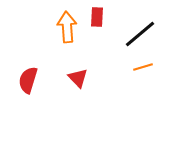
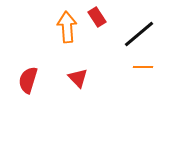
red rectangle: rotated 36 degrees counterclockwise
black line: moved 1 px left
orange line: rotated 18 degrees clockwise
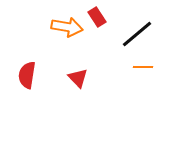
orange arrow: rotated 104 degrees clockwise
black line: moved 2 px left
red semicircle: moved 1 px left, 5 px up; rotated 8 degrees counterclockwise
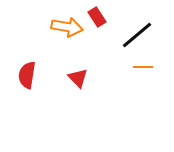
black line: moved 1 px down
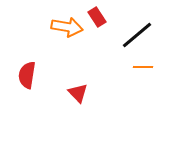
red triangle: moved 15 px down
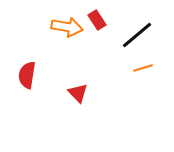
red rectangle: moved 3 px down
orange line: moved 1 px down; rotated 18 degrees counterclockwise
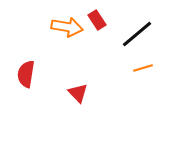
black line: moved 1 px up
red semicircle: moved 1 px left, 1 px up
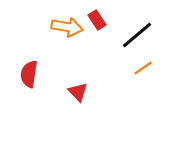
black line: moved 1 px down
orange line: rotated 18 degrees counterclockwise
red semicircle: moved 3 px right
red triangle: moved 1 px up
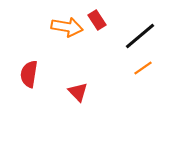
black line: moved 3 px right, 1 px down
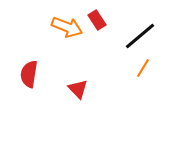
orange arrow: rotated 12 degrees clockwise
orange line: rotated 24 degrees counterclockwise
red triangle: moved 3 px up
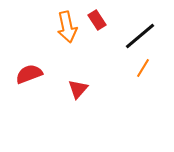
orange arrow: rotated 56 degrees clockwise
red semicircle: rotated 60 degrees clockwise
red triangle: rotated 25 degrees clockwise
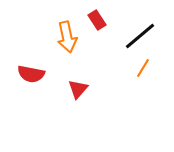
orange arrow: moved 10 px down
red semicircle: moved 2 px right; rotated 148 degrees counterclockwise
